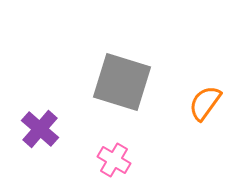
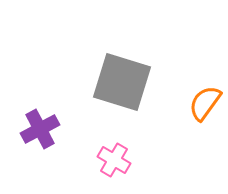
purple cross: rotated 21 degrees clockwise
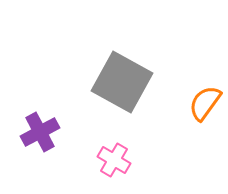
gray square: rotated 12 degrees clockwise
purple cross: moved 3 px down
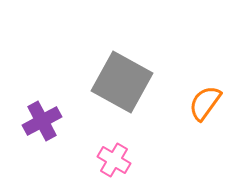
purple cross: moved 2 px right, 11 px up
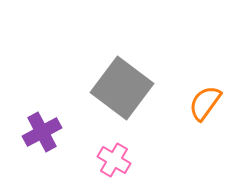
gray square: moved 6 px down; rotated 8 degrees clockwise
purple cross: moved 11 px down
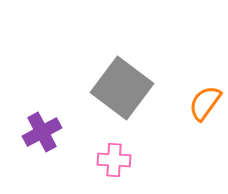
pink cross: rotated 28 degrees counterclockwise
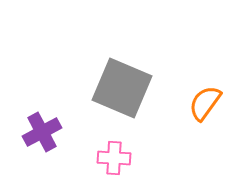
gray square: rotated 14 degrees counterclockwise
pink cross: moved 2 px up
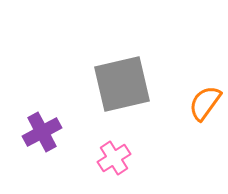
gray square: moved 4 px up; rotated 36 degrees counterclockwise
pink cross: rotated 36 degrees counterclockwise
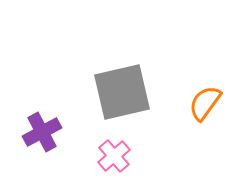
gray square: moved 8 px down
pink cross: moved 2 px up; rotated 8 degrees counterclockwise
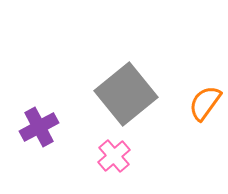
gray square: moved 4 px right, 2 px down; rotated 26 degrees counterclockwise
purple cross: moved 3 px left, 5 px up
